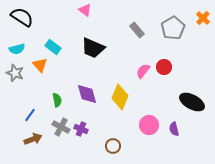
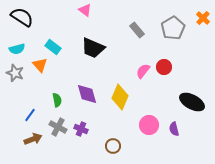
gray cross: moved 3 px left
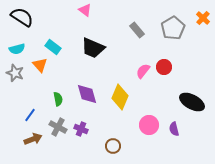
green semicircle: moved 1 px right, 1 px up
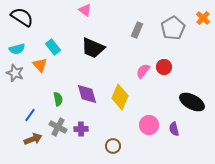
gray rectangle: rotated 63 degrees clockwise
cyan rectangle: rotated 14 degrees clockwise
purple cross: rotated 24 degrees counterclockwise
